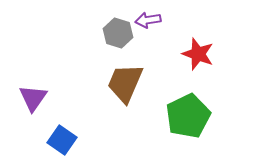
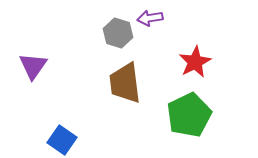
purple arrow: moved 2 px right, 2 px up
red star: moved 3 px left, 8 px down; rotated 24 degrees clockwise
brown trapezoid: rotated 30 degrees counterclockwise
purple triangle: moved 32 px up
green pentagon: moved 1 px right, 1 px up
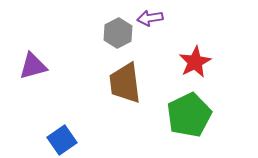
gray hexagon: rotated 16 degrees clockwise
purple triangle: rotated 40 degrees clockwise
blue square: rotated 20 degrees clockwise
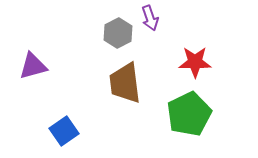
purple arrow: rotated 100 degrees counterclockwise
red star: rotated 28 degrees clockwise
green pentagon: moved 1 px up
blue square: moved 2 px right, 9 px up
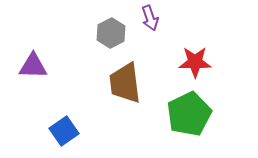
gray hexagon: moved 7 px left
purple triangle: rotated 16 degrees clockwise
